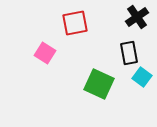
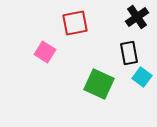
pink square: moved 1 px up
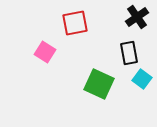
cyan square: moved 2 px down
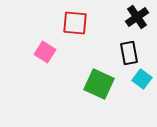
red square: rotated 16 degrees clockwise
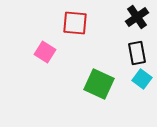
black rectangle: moved 8 px right
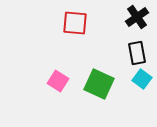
pink square: moved 13 px right, 29 px down
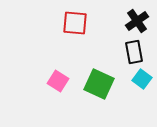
black cross: moved 4 px down
black rectangle: moved 3 px left, 1 px up
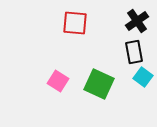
cyan square: moved 1 px right, 2 px up
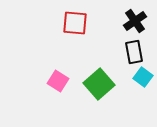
black cross: moved 2 px left
green square: rotated 24 degrees clockwise
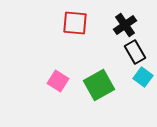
black cross: moved 10 px left, 4 px down
black rectangle: moved 1 px right; rotated 20 degrees counterclockwise
green square: moved 1 px down; rotated 12 degrees clockwise
